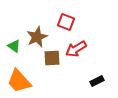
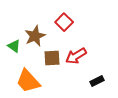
red square: moved 2 px left; rotated 24 degrees clockwise
brown star: moved 2 px left, 1 px up
red arrow: moved 7 px down
orange trapezoid: moved 9 px right
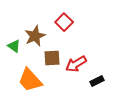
red arrow: moved 8 px down
orange trapezoid: moved 2 px right, 1 px up
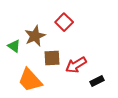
red arrow: moved 1 px down
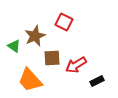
red square: rotated 18 degrees counterclockwise
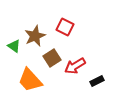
red square: moved 1 px right, 5 px down
brown square: rotated 30 degrees counterclockwise
red arrow: moved 1 px left, 1 px down
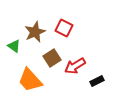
red square: moved 1 px left, 1 px down
brown star: moved 4 px up
